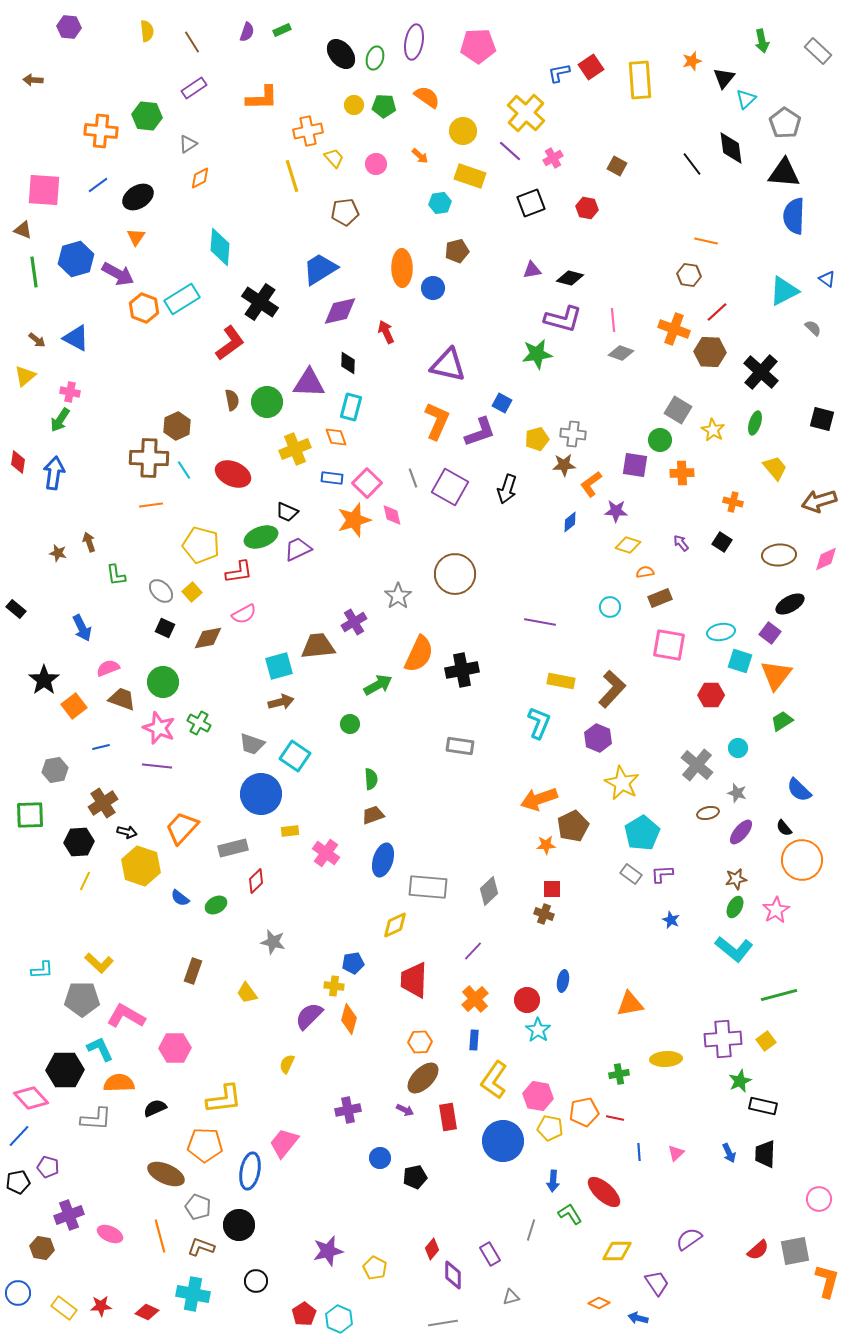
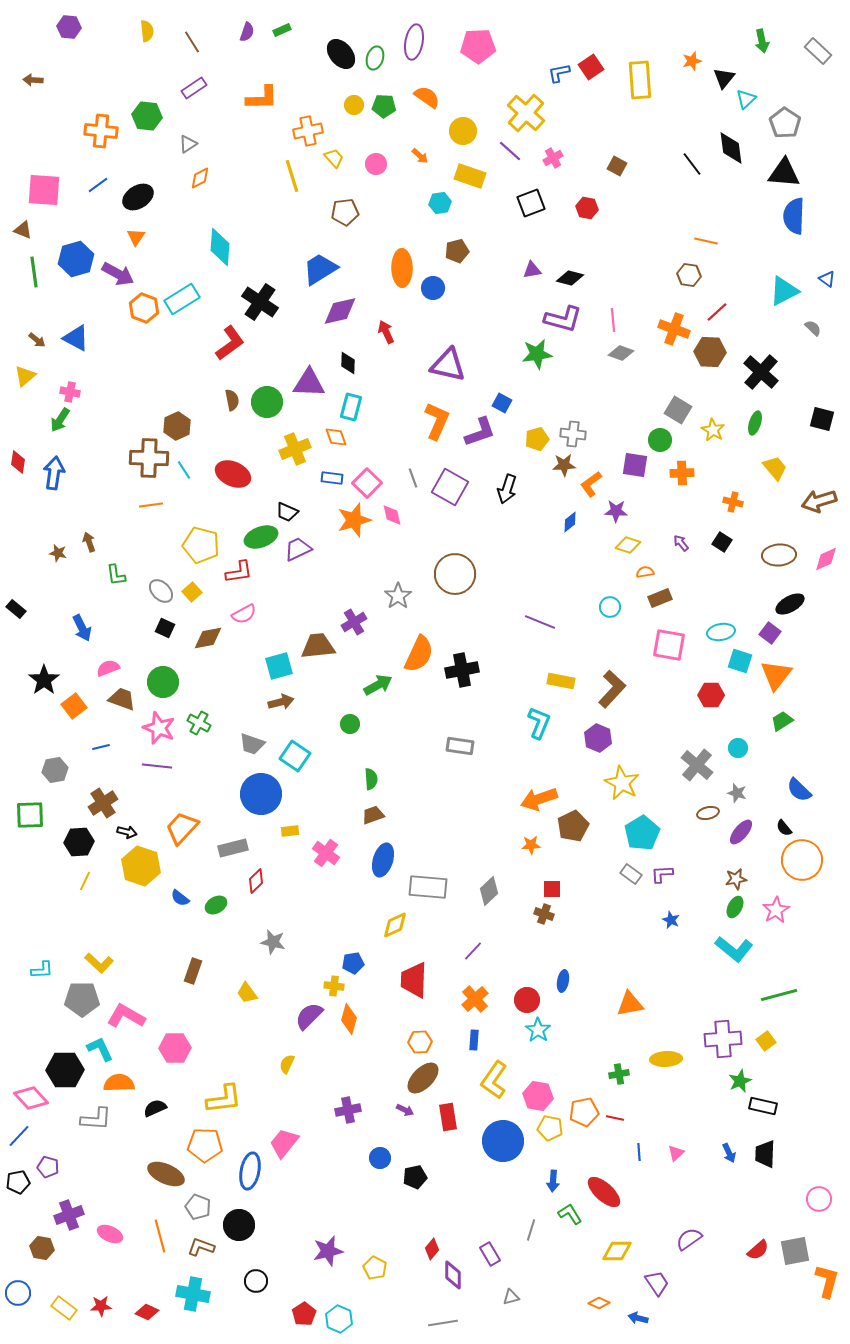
purple line at (540, 622): rotated 12 degrees clockwise
orange star at (546, 845): moved 15 px left
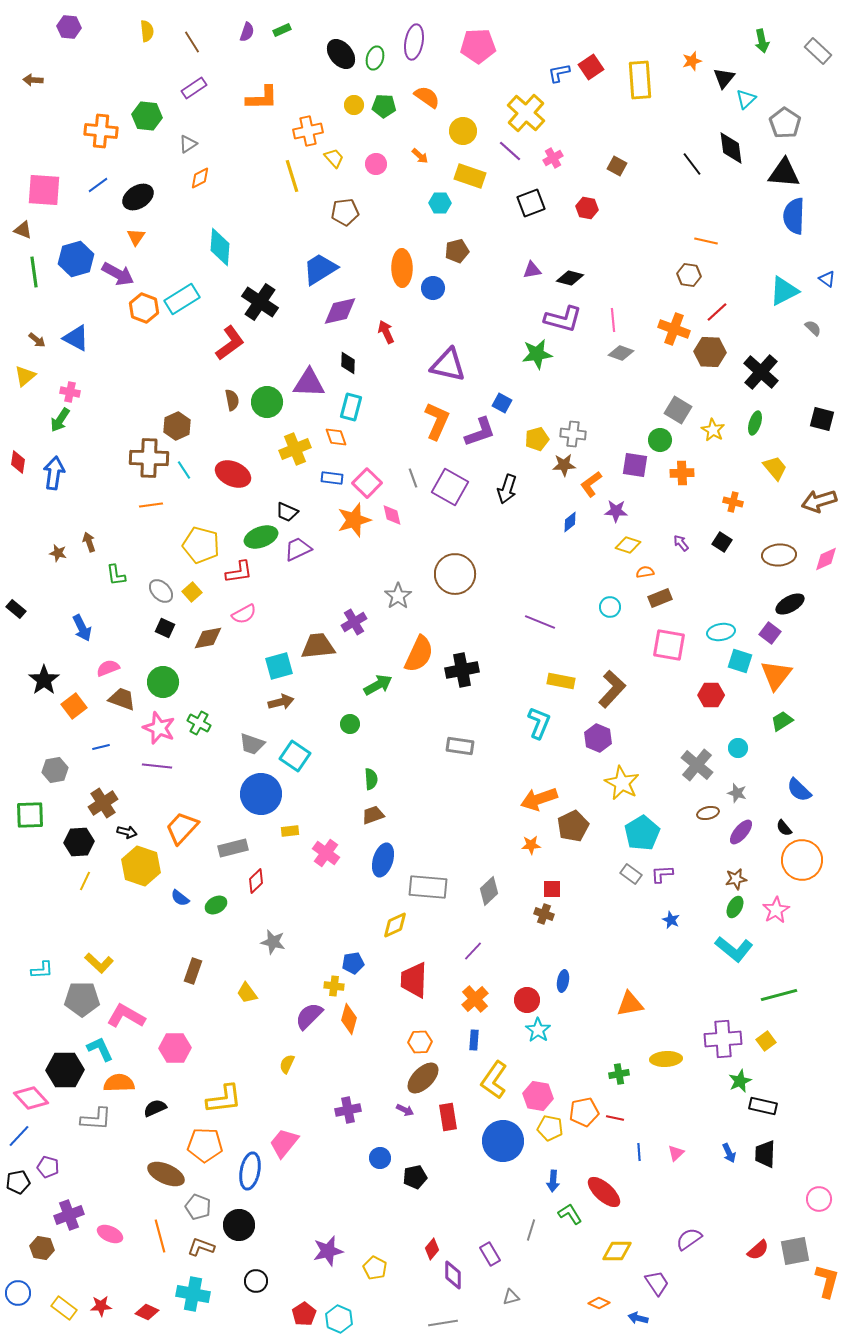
cyan hexagon at (440, 203): rotated 10 degrees clockwise
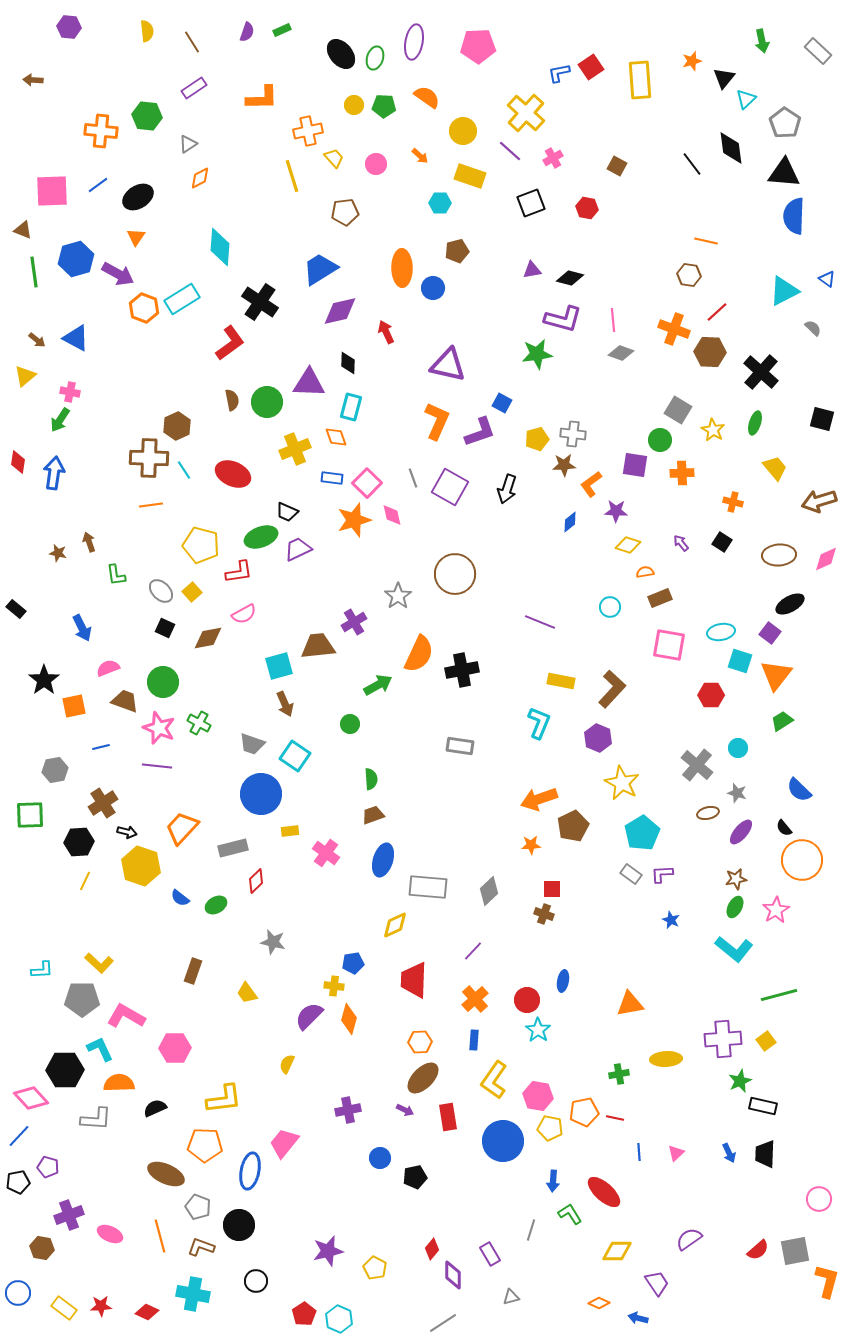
pink square at (44, 190): moved 8 px right, 1 px down; rotated 6 degrees counterclockwise
brown trapezoid at (122, 699): moved 3 px right, 2 px down
brown arrow at (281, 702): moved 4 px right, 2 px down; rotated 80 degrees clockwise
orange square at (74, 706): rotated 25 degrees clockwise
gray line at (443, 1323): rotated 24 degrees counterclockwise
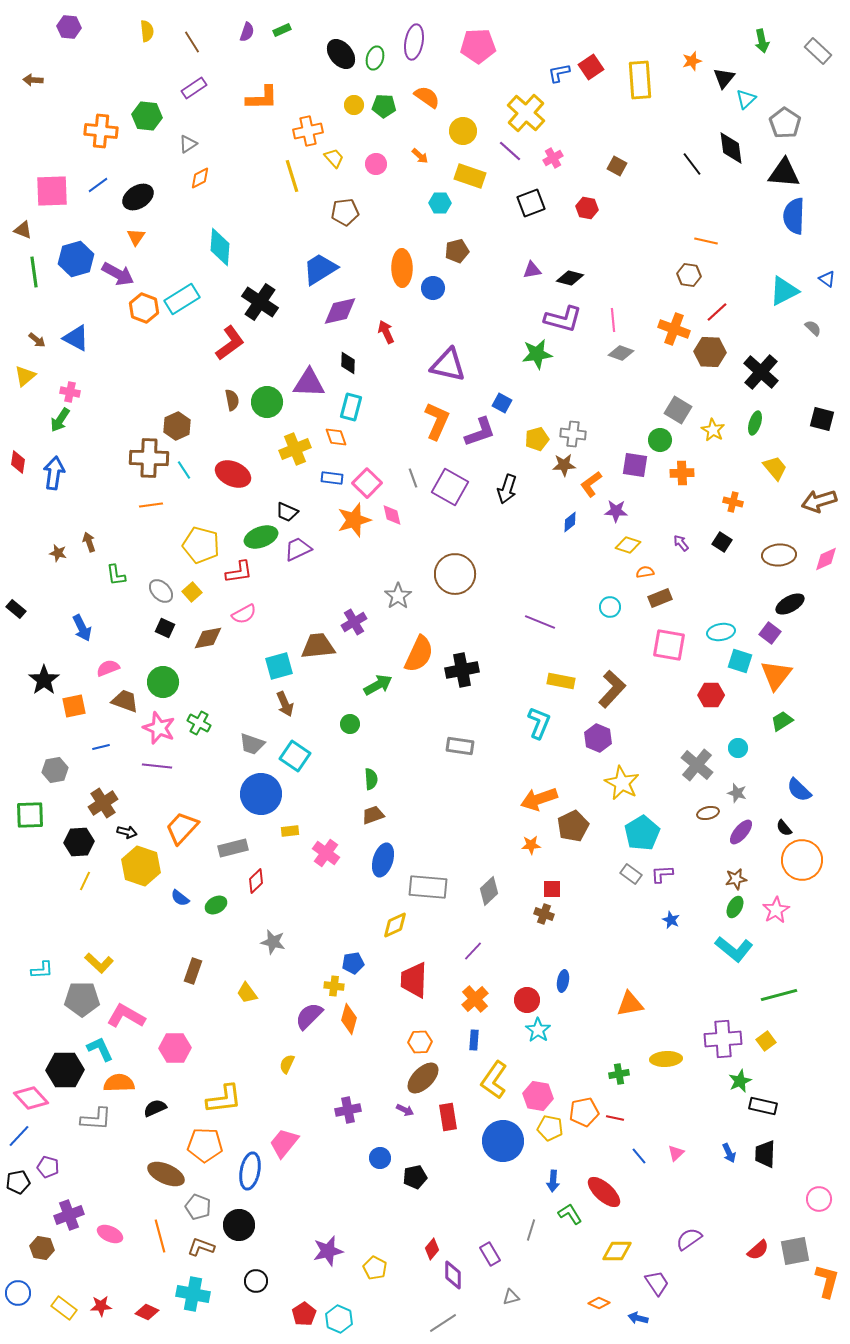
blue line at (639, 1152): moved 4 px down; rotated 36 degrees counterclockwise
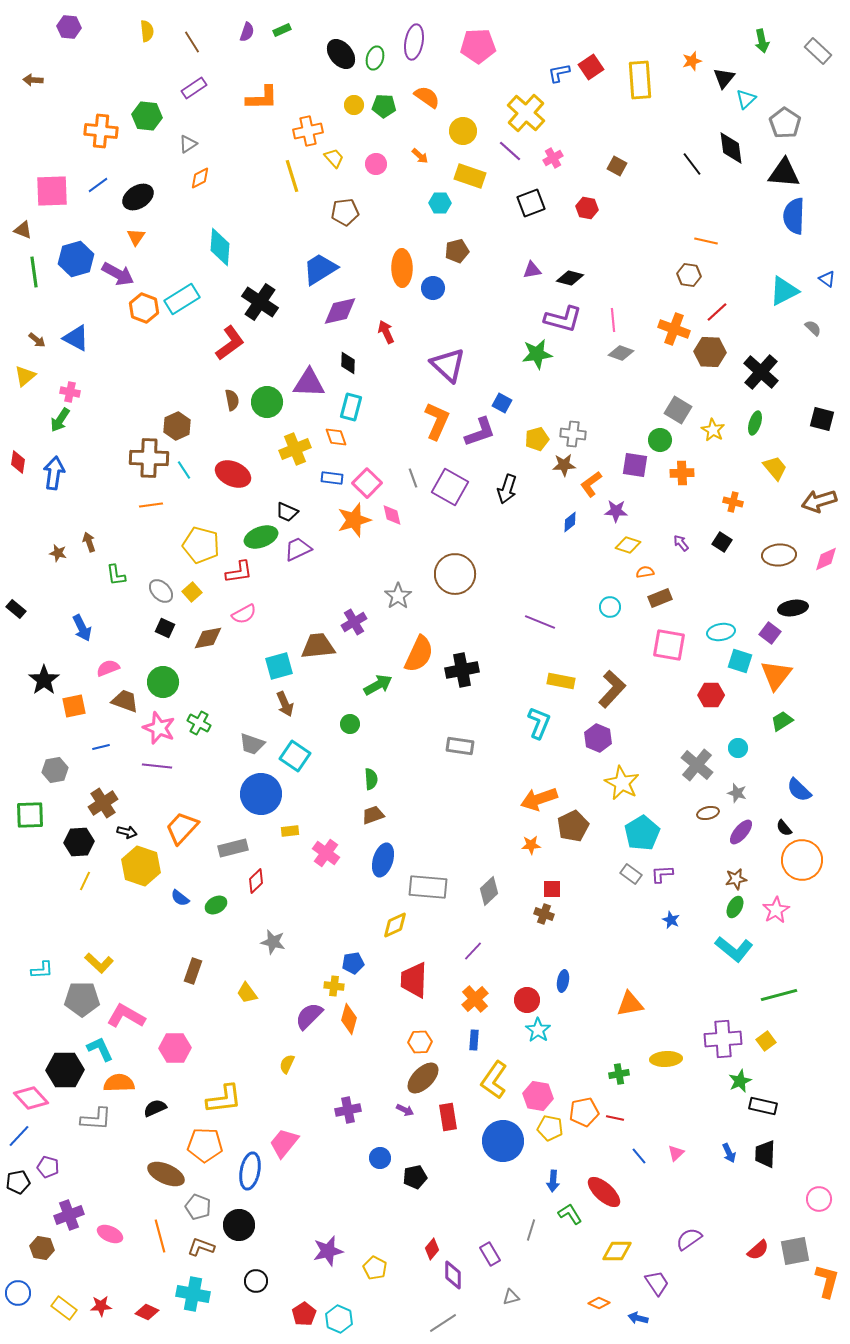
purple triangle at (448, 365): rotated 30 degrees clockwise
black ellipse at (790, 604): moved 3 px right, 4 px down; rotated 20 degrees clockwise
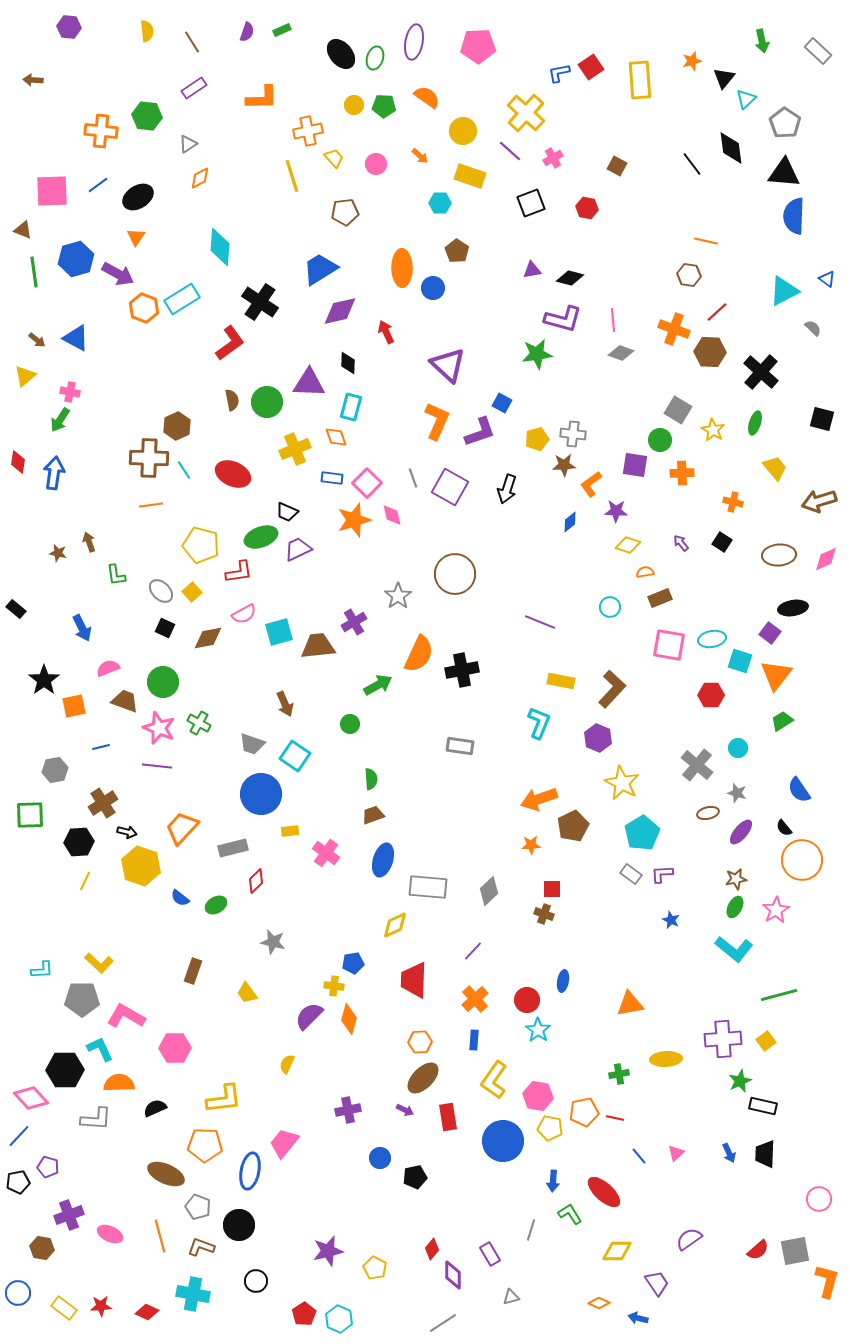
brown pentagon at (457, 251): rotated 25 degrees counterclockwise
cyan ellipse at (721, 632): moved 9 px left, 7 px down
cyan square at (279, 666): moved 34 px up
blue semicircle at (799, 790): rotated 12 degrees clockwise
